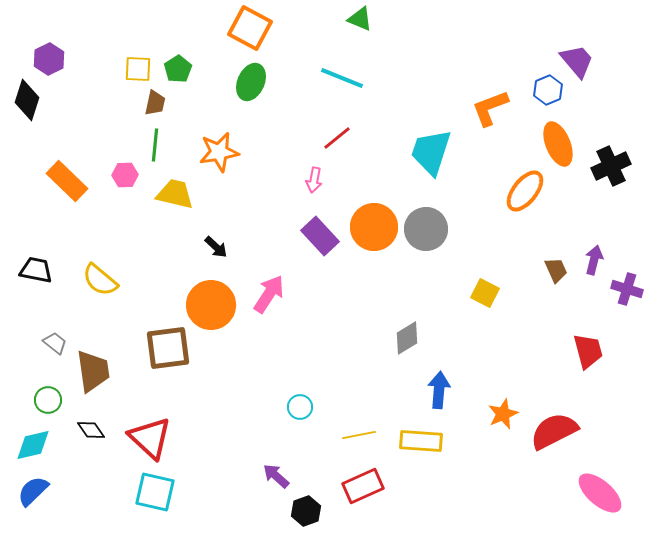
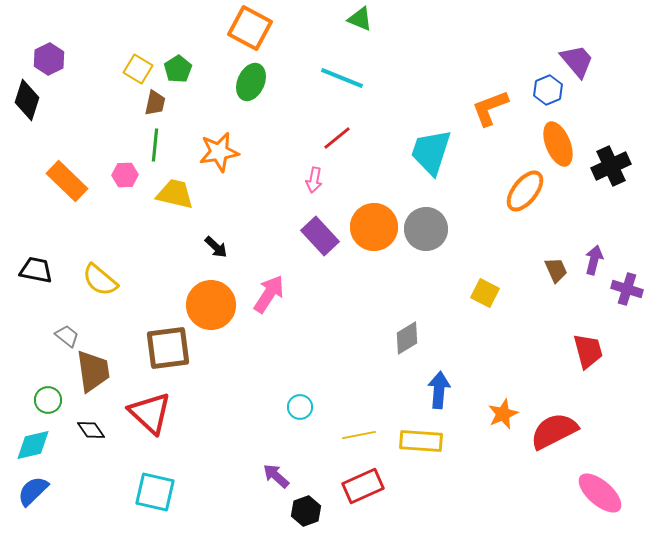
yellow square at (138, 69): rotated 28 degrees clockwise
gray trapezoid at (55, 343): moved 12 px right, 7 px up
red triangle at (150, 438): moved 25 px up
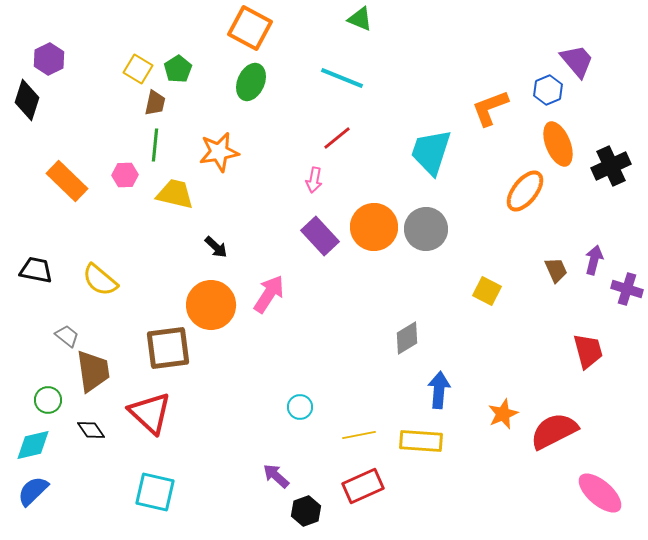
yellow square at (485, 293): moved 2 px right, 2 px up
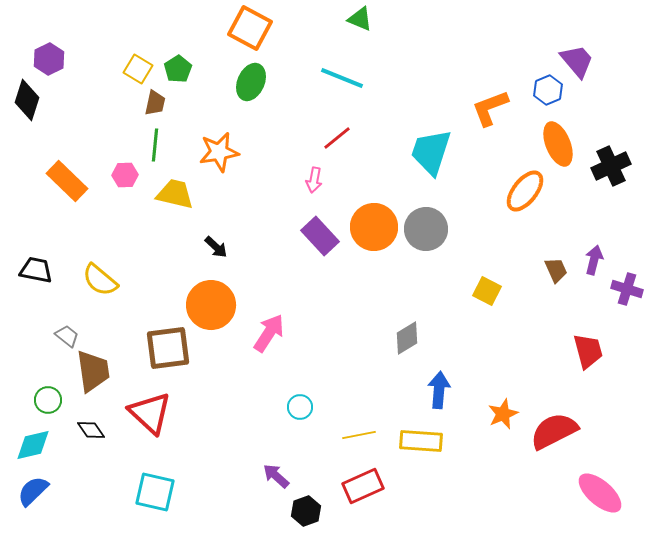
pink arrow at (269, 294): moved 39 px down
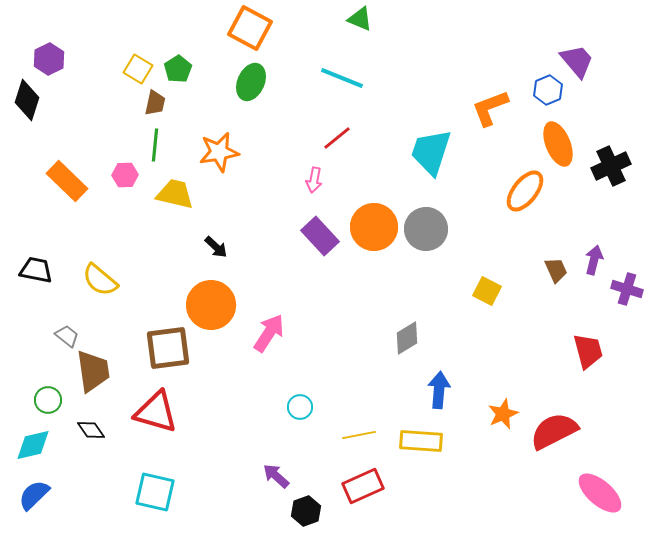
red triangle at (150, 413): moved 6 px right, 1 px up; rotated 27 degrees counterclockwise
blue semicircle at (33, 491): moved 1 px right, 4 px down
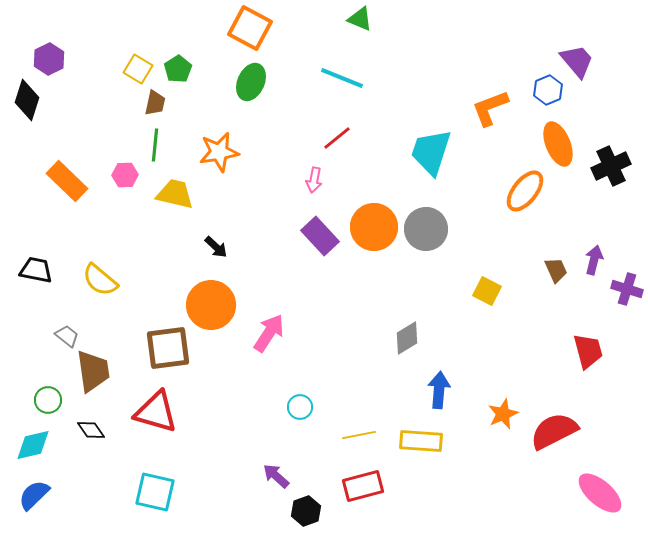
red rectangle at (363, 486): rotated 9 degrees clockwise
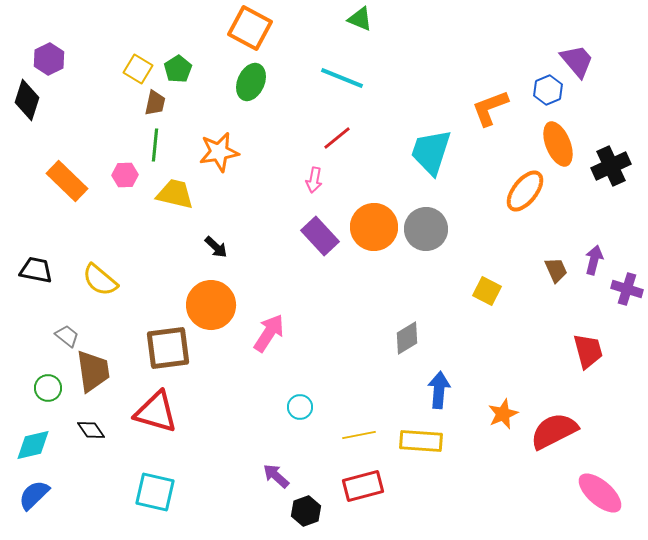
green circle at (48, 400): moved 12 px up
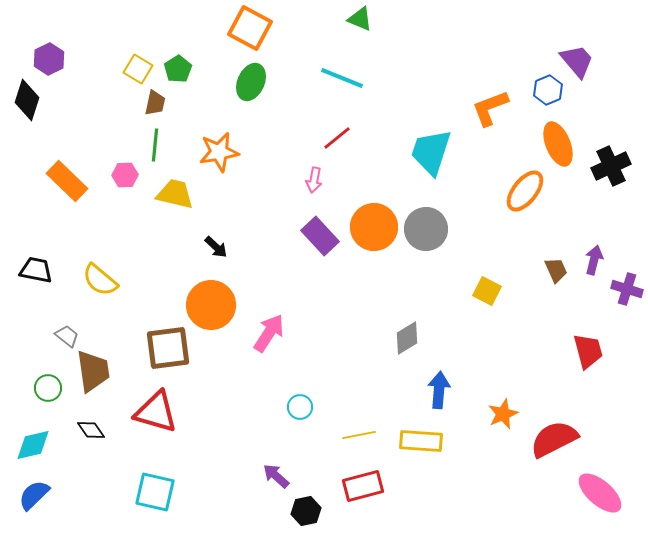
red semicircle at (554, 431): moved 8 px down
black hexagon at (306, 511): rotated 8 degrees clockwise
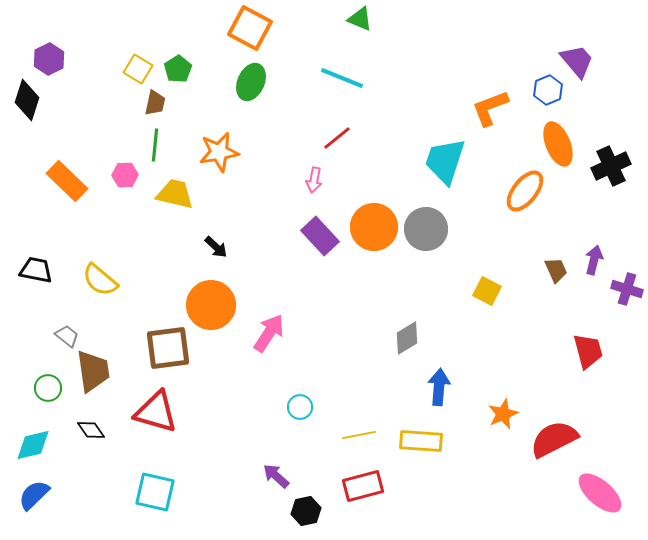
cyan trapezoid at (431, 152): moved 14 px right, 9 px down
blue arrow at (439, 390): moved 3 px up
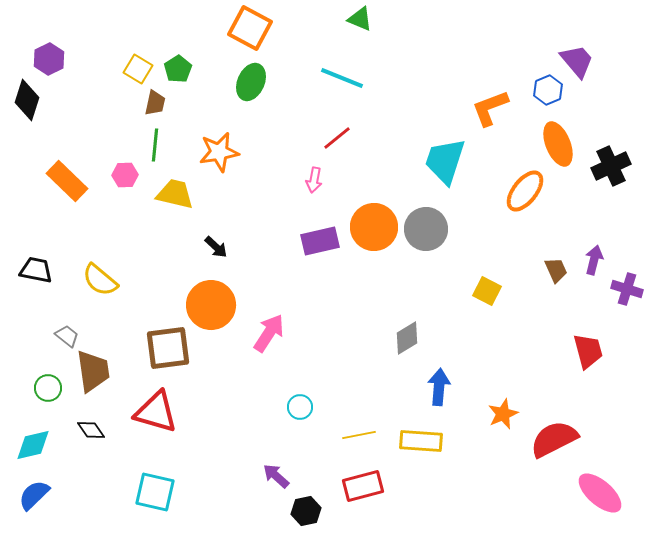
purple rectangle at (320, 236): moved 5 px down; rotated 60 degrees counterclockwise
